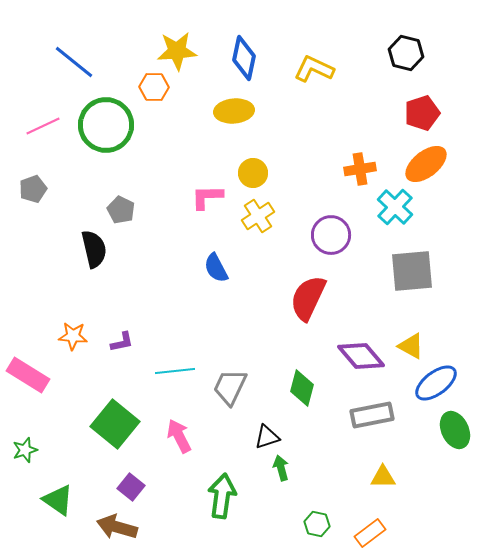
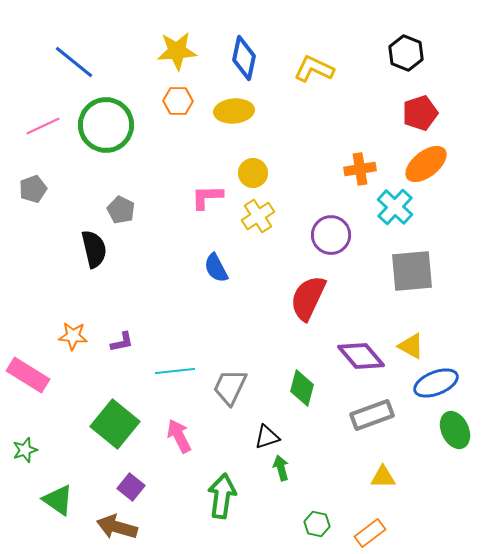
black hexagon at (406, 53): rotated 8 degrees clockwise
orange hexagon at (154, 87): moved 24 px right, 14 px down
red pentagon at (422, 113): moved 2 px left
blue ellipse at (436, 383): rotated 15 degrees clockwise
gray rectangle at (372, 415): rotated 9 degrees counterclockwise
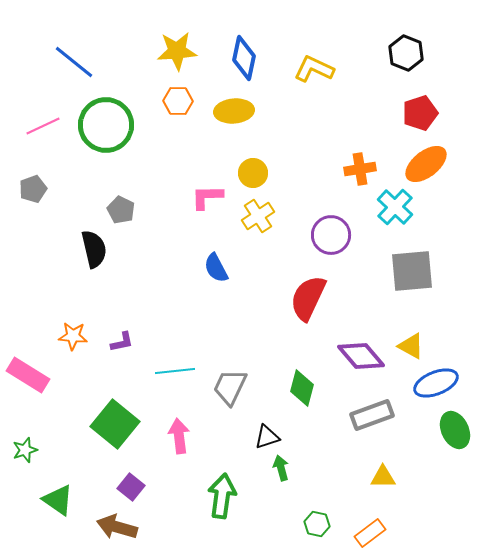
pink arrow at (179, 436): rotated 20 degrees clockwise
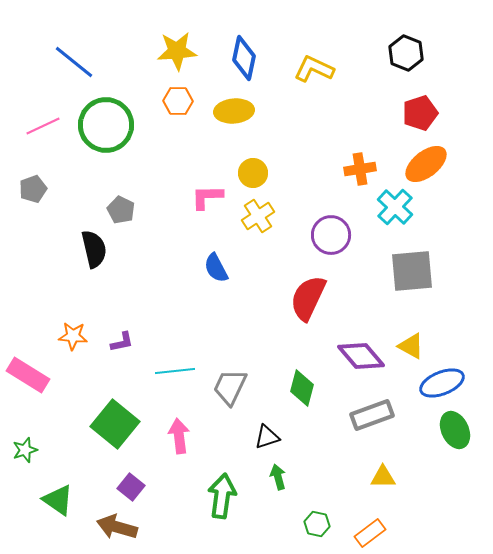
blue ellipse at (436, 383): moved 6 px right
green arrow at (281, 468): moved 3 px left, 9 px down
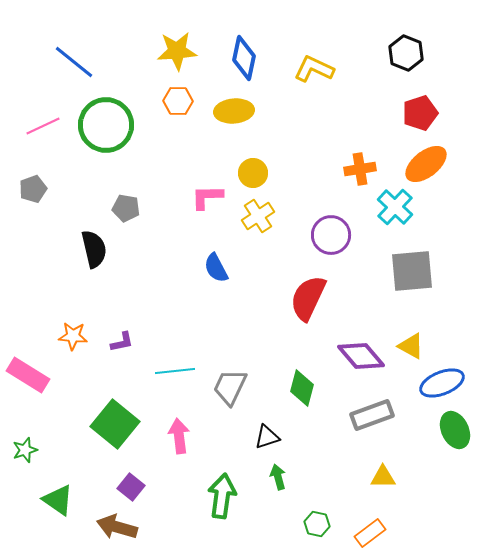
gray pentagon at (121, 210): moved 5 px right, 2 px up; rotated 16 degrees counterclockwise
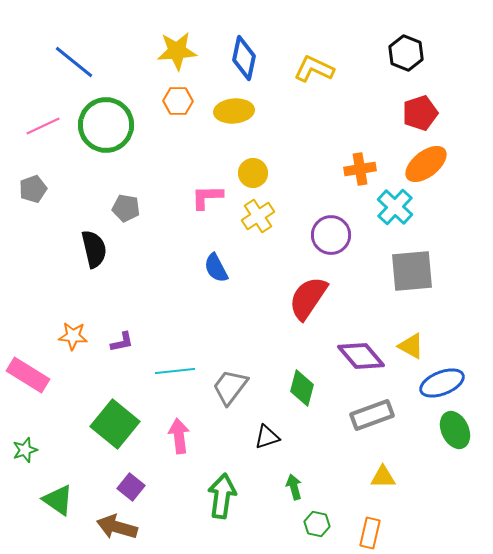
red semicircle at (308, 298): rotated 9 degrees clockwise
gray trapezoid at (230, 387): rotated 12 degrees clockwise
green arrow at (278, 477): moved 16 px right, 10 px down
orange rectangle at (370, 533): rotated 40 degrees counterclockwise
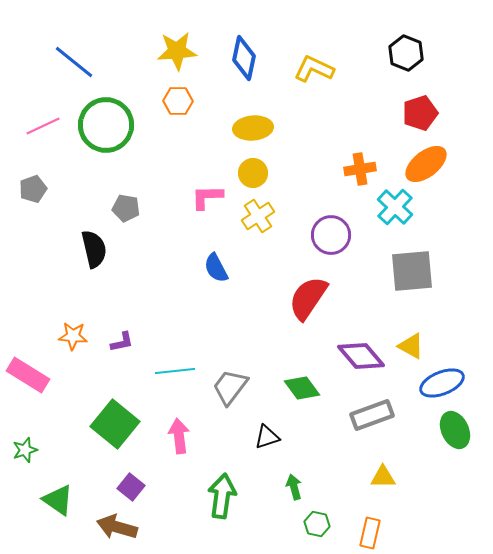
yellow ellipse at (234, 111): moved 19 px right, 17 px down
green diamond at (302, 388): rotated 51 degrees counterclockwise
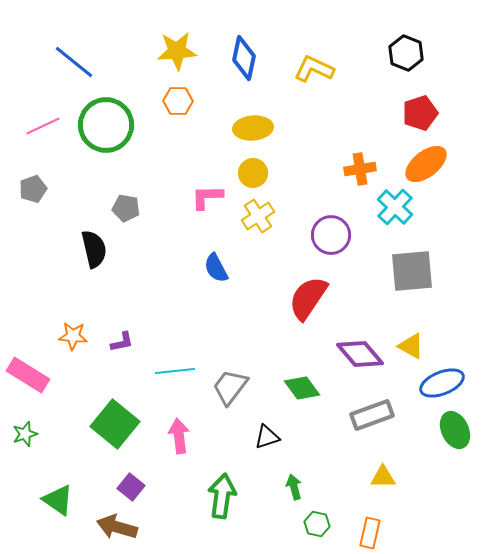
purple diamond at (361, 356): moved 1 px left, 2 px up
green star at (25, 450): moved 16 px up
